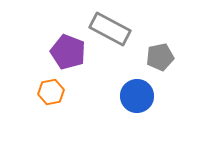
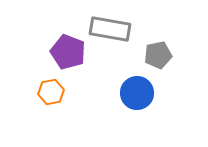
gray rectangle: rotated 18 degrees counterclockwise
gray pentagon: moved 2 px left, 2 px up
blue circle: moved 3 px up
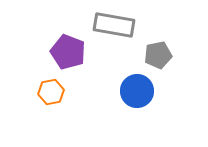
gray rectangle: moved 4 px right, 4 px up
blue circle: moved 2 px up
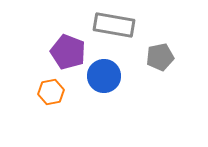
gray pentagon: moved 2 px right, 2 px down
blue circle: moved 33 px left, 15 px up
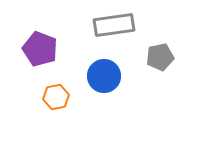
gray rectangle: rotated 18 degrees counterclockwise
purple pentagon: moved 28 px left, 3 px up
orange hexagon: moved 5 px right, 5 px down
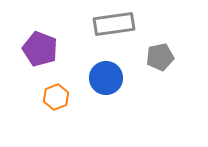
gray rectangle: moved 1 px up
blue circle: moved 2 px right, 2 px down
orange hexagon: rotated 10 degrees counterclockwise
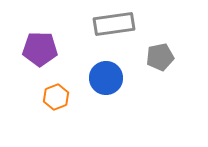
purple pentagon: rotated 20 degrees counterclockwise
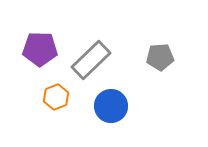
gray rectangle: moved 23 px left, 36 px down; rotated 36 degrees counterclockwise
gray pentagon: rotated 8 degrees clockwise
blue circle: moved 5 px right, 28 px down
